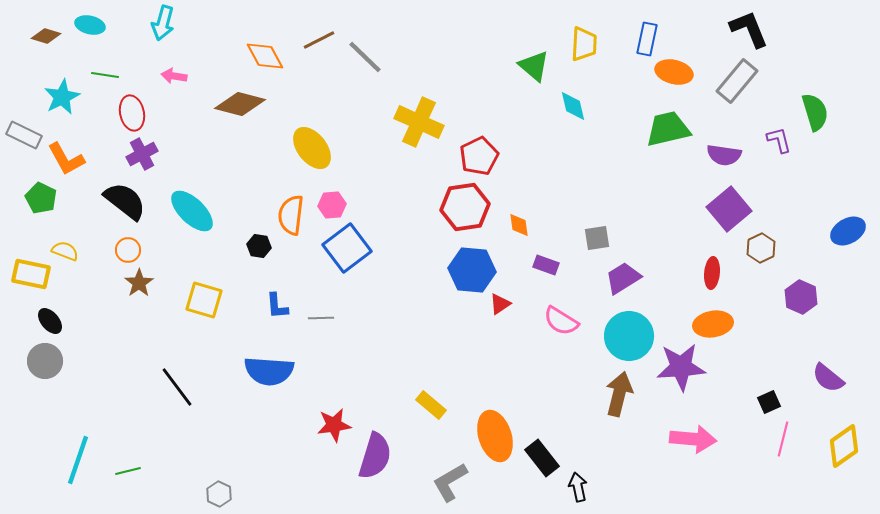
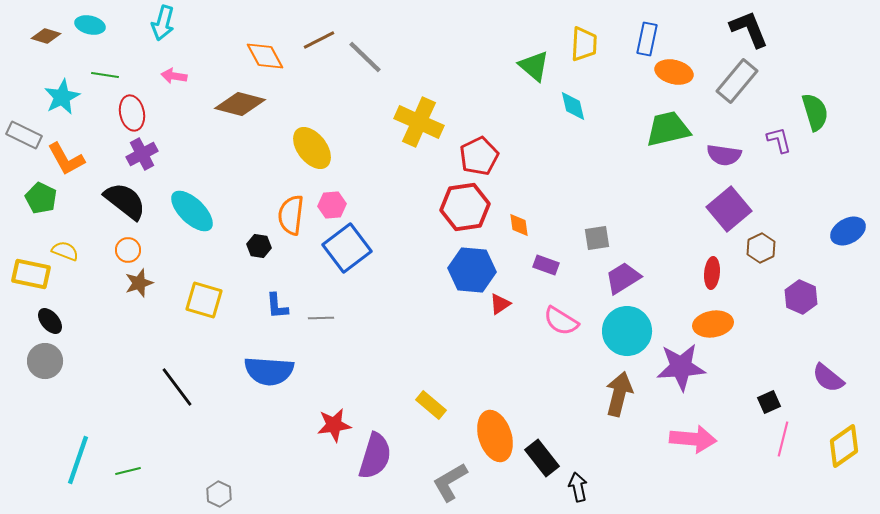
brown star at (139, 283): rotated 16 degrees clockwise
cyan circle at (629, 336): moved 2 px left, 5 px up
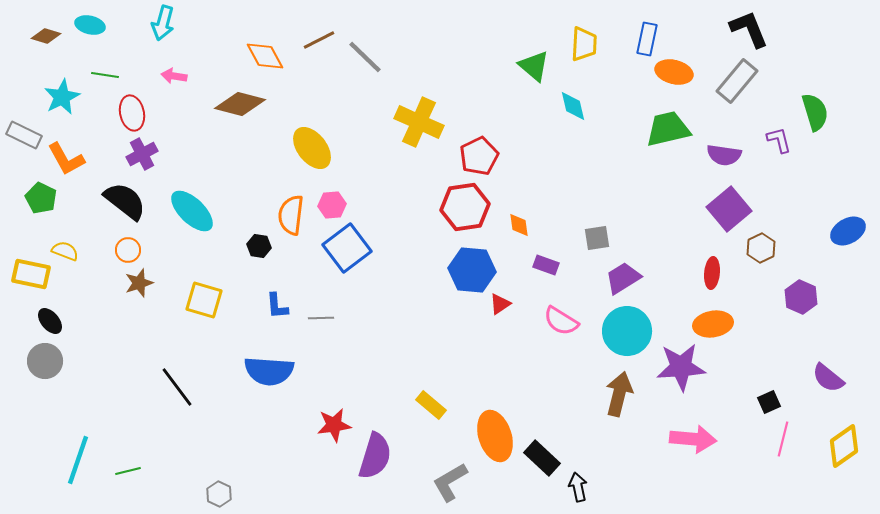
black rectangle at (542, 458): rotated 9 degrees counterclockwise
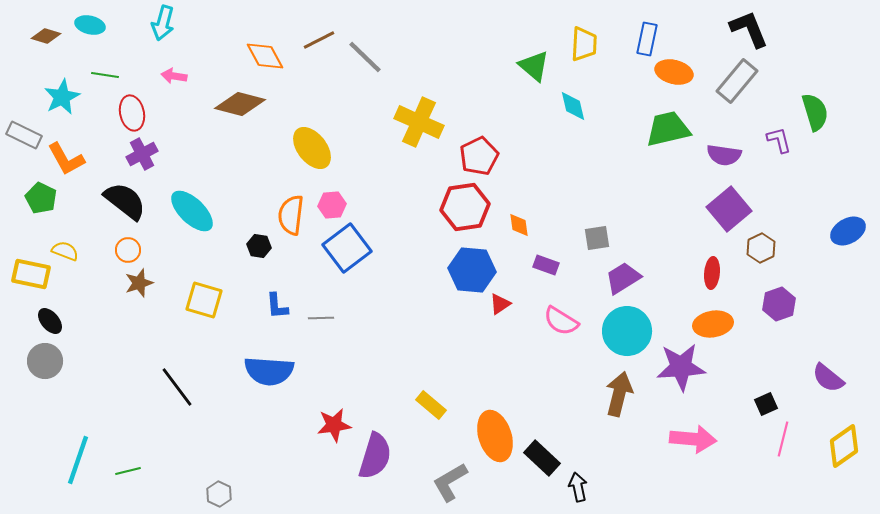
purple hexagon at (801, 297): moved 22 px left, 7 px down; rotated 16 degrees clockwise
black square at (769, 402): moved 3 px left, 2 px down
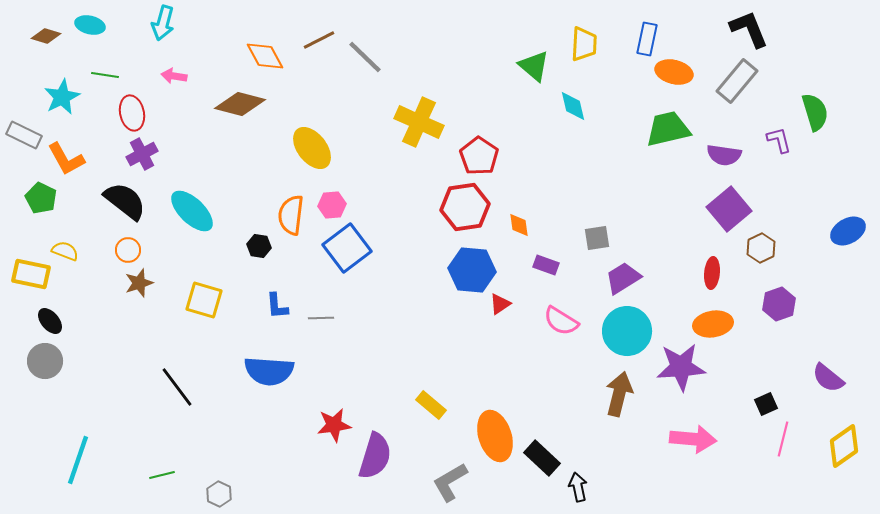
red pentagon at (479, 156): rotated 12 degrees counterclockwise
green line at (128, 471): moved 34 px right, 4 px down
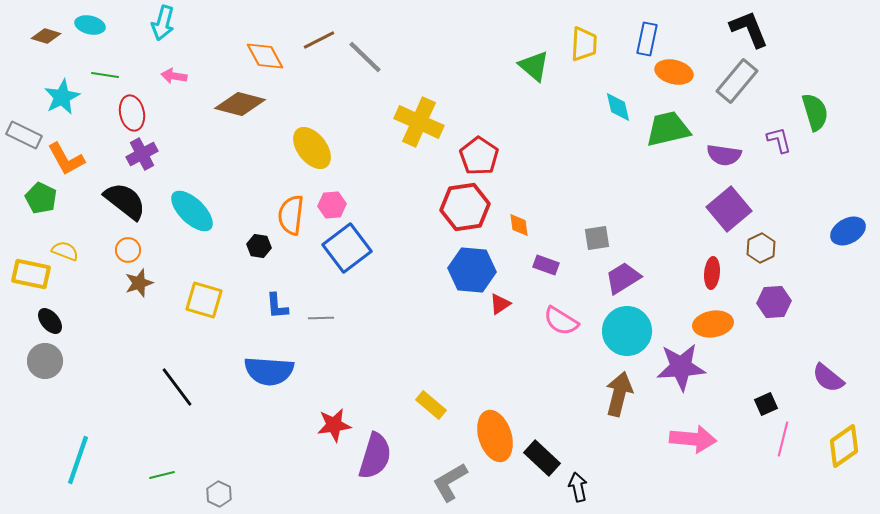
cyan diamond at (573, 106): moved 45 px right, 1 px down
purple hexagon at (779, 304): moved 5 px left, 2 px up; rotated 16 degrees clockwise
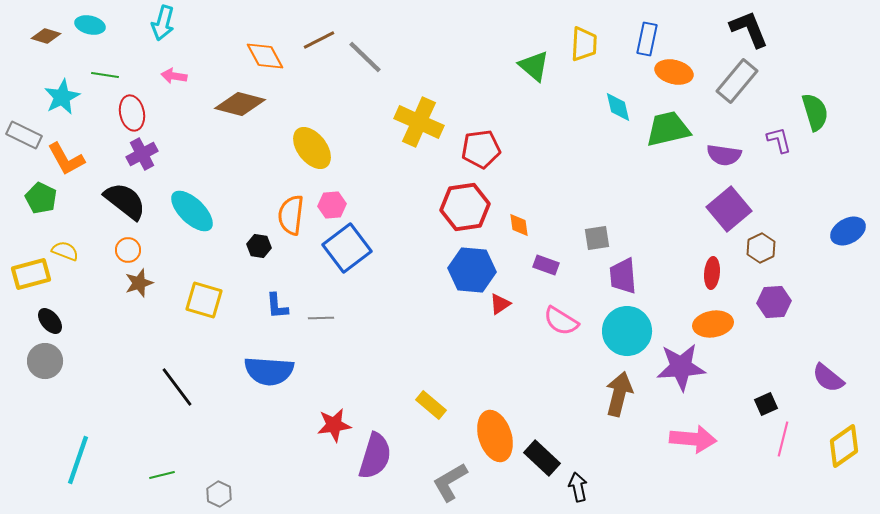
red pentagon at (479, 156): moved 2 px right, 7 px up; rotated 30 degrees clockwise
yellow rectangle at (31, 274): rotated 27 degrees counterclockwise
purple trapezoid at (623, 278): moved 2 px up; rotated 63 degrees counterclockwise
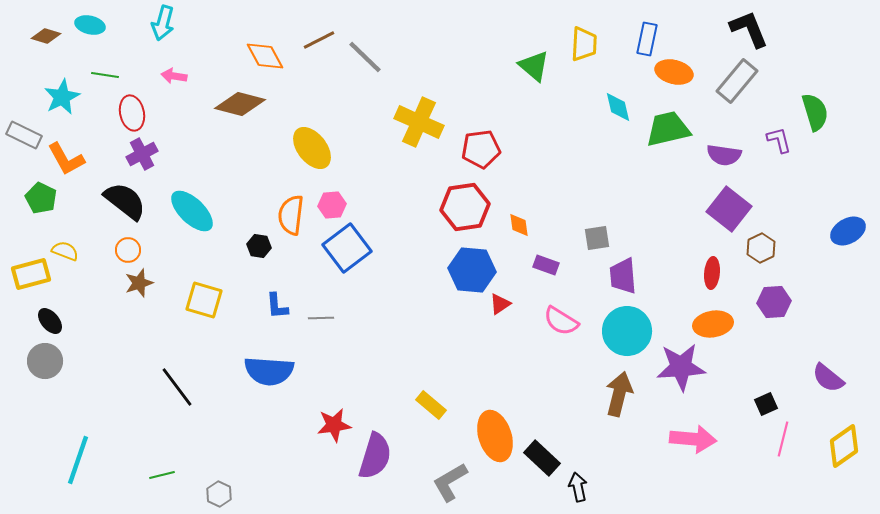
purple square at (729, 209): rotated 12 degrees counterclockwise
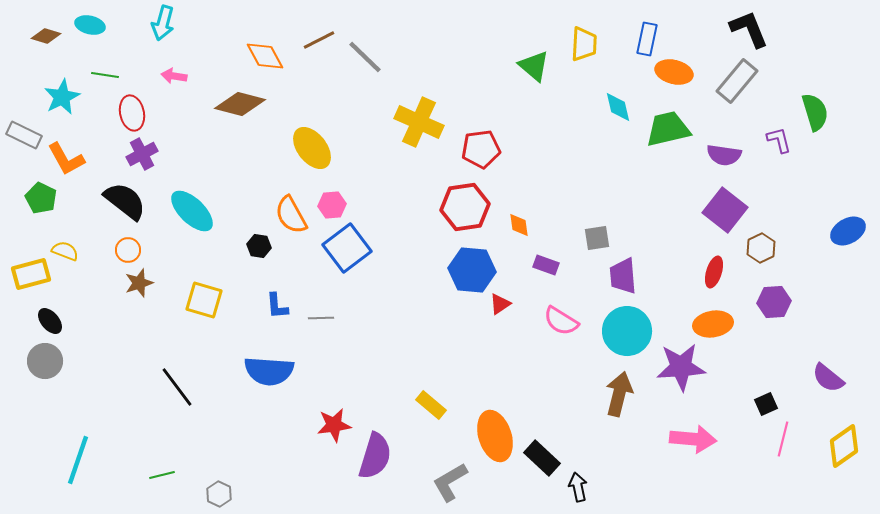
purple square at (729, 209): moved 4 px left, 1 px down
orange semicircle at (291, 215): rotated 36 degrees counterclockwise
red ellipse at (712, 273): moved 2 px right, 1 px up; rotated 12 degrees clockwise
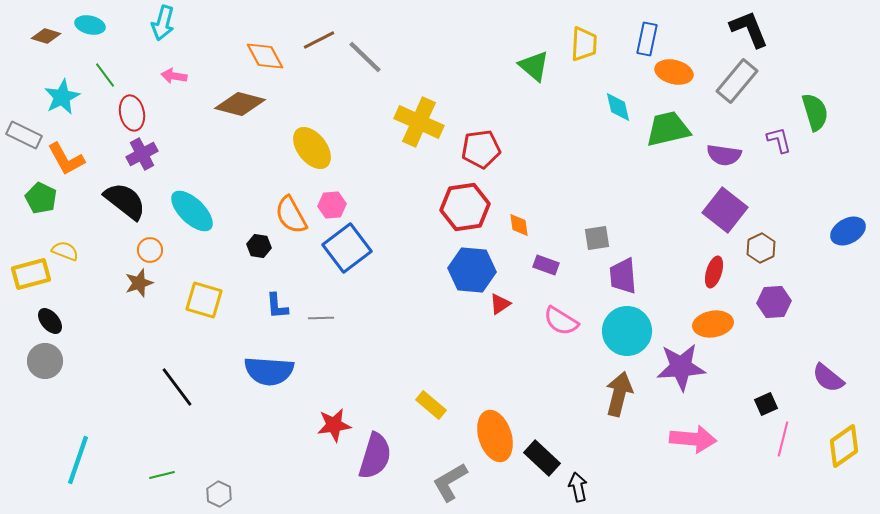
green line at (105, 75): rotated 44 degrees clockwise
orange circle at (128, 250): moved 22 px right
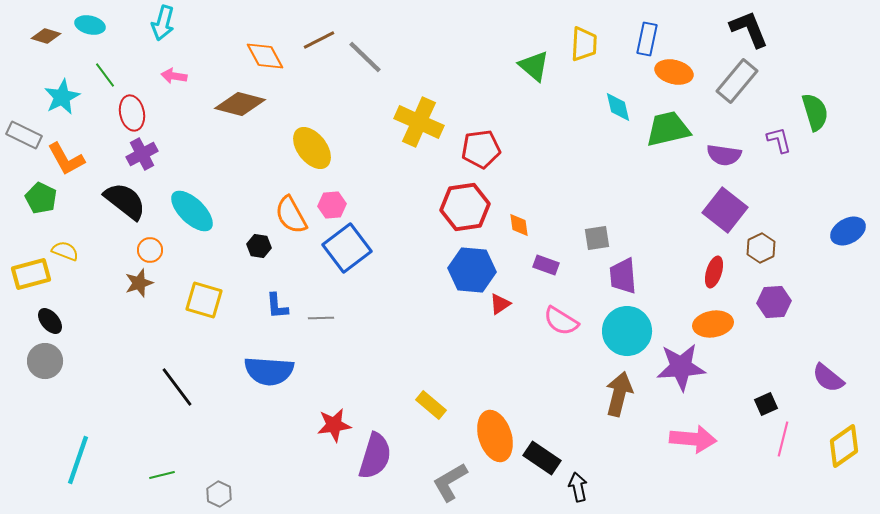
black rectangle at (542, 458): rotated 9 degrees counterclockwise
